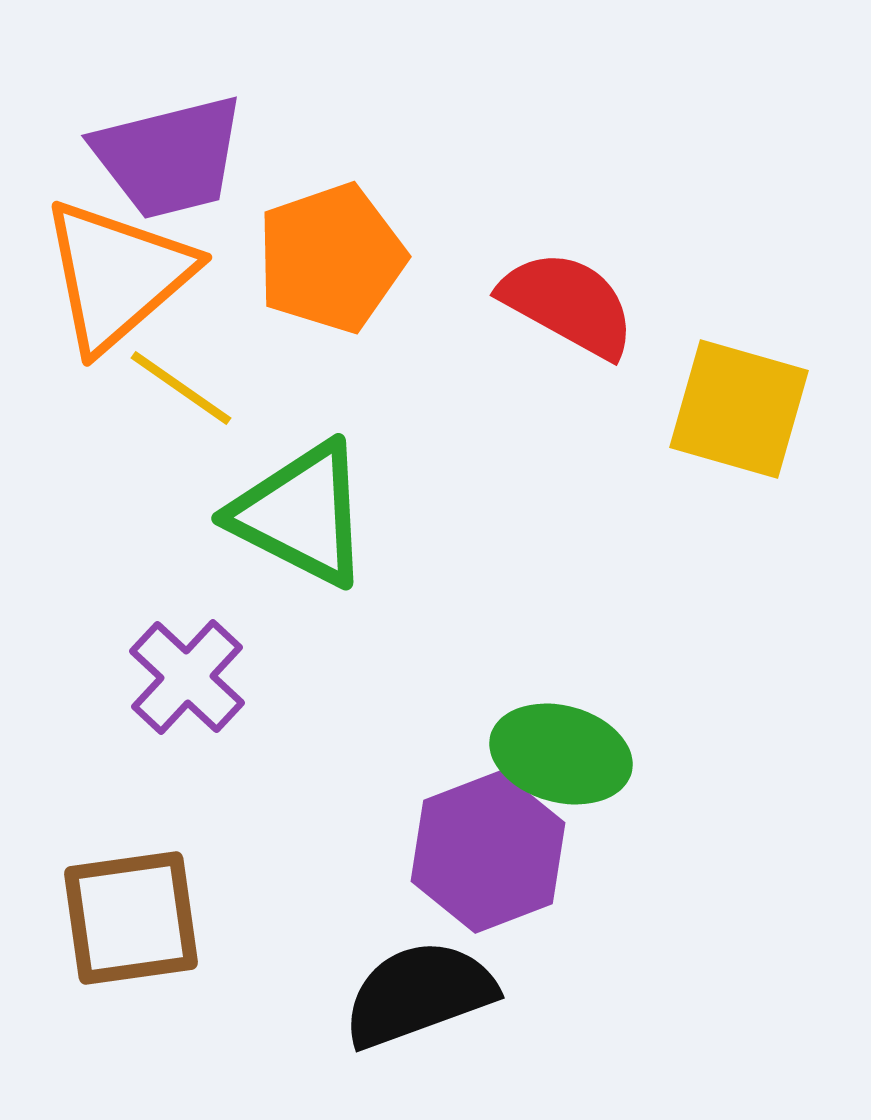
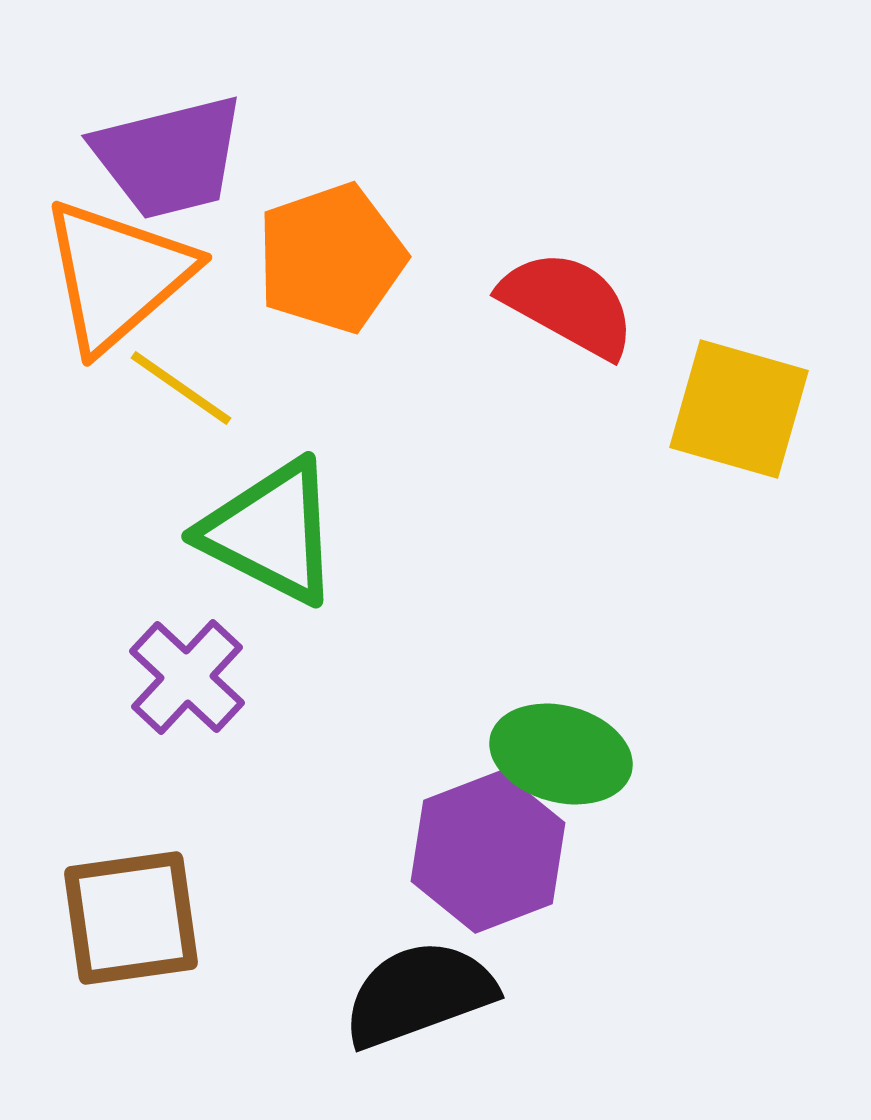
green triangle: moved 30 px left, 18 px down
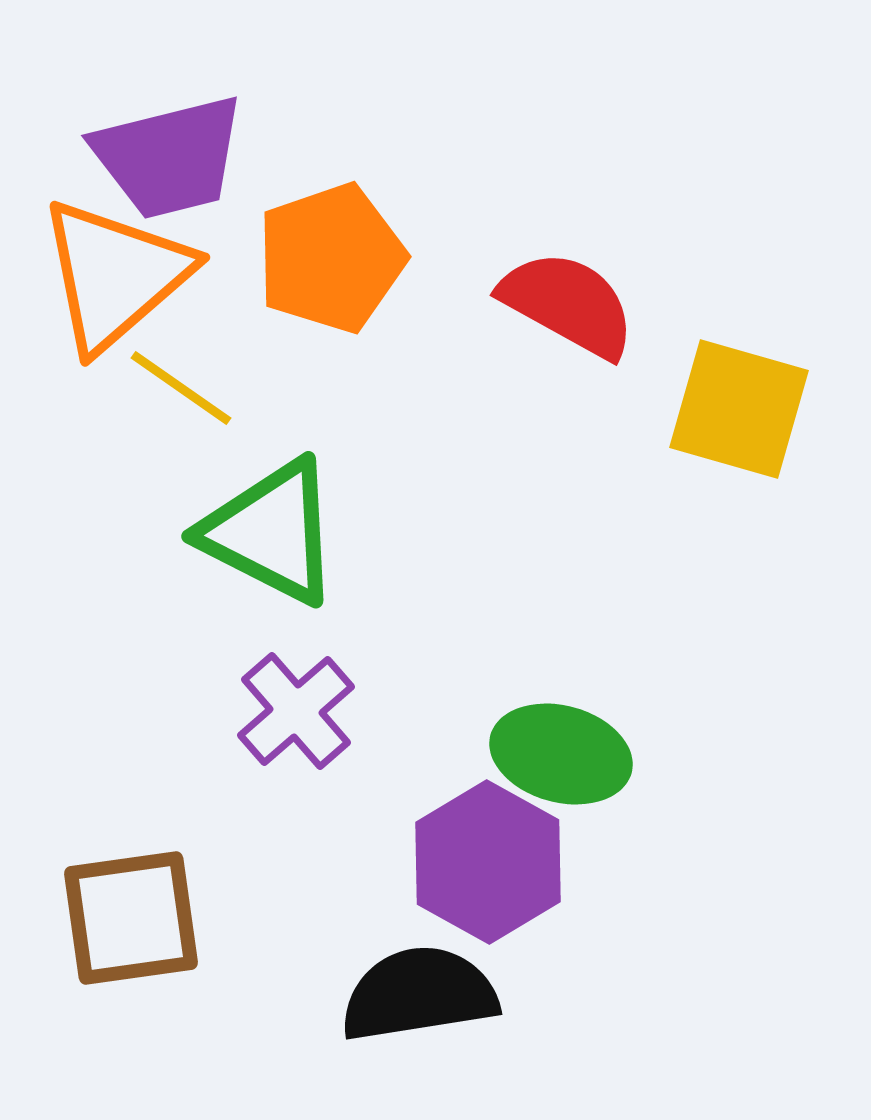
orange triangle: moved 2 px left
purple cross: moved 109 px right, 34 px down; rotated 6 degrees clockwise
purple hexagon: moved 10 px down; rotated 10 degrees counterclockwise
black semicircle: rotated 11 degrees clockwise
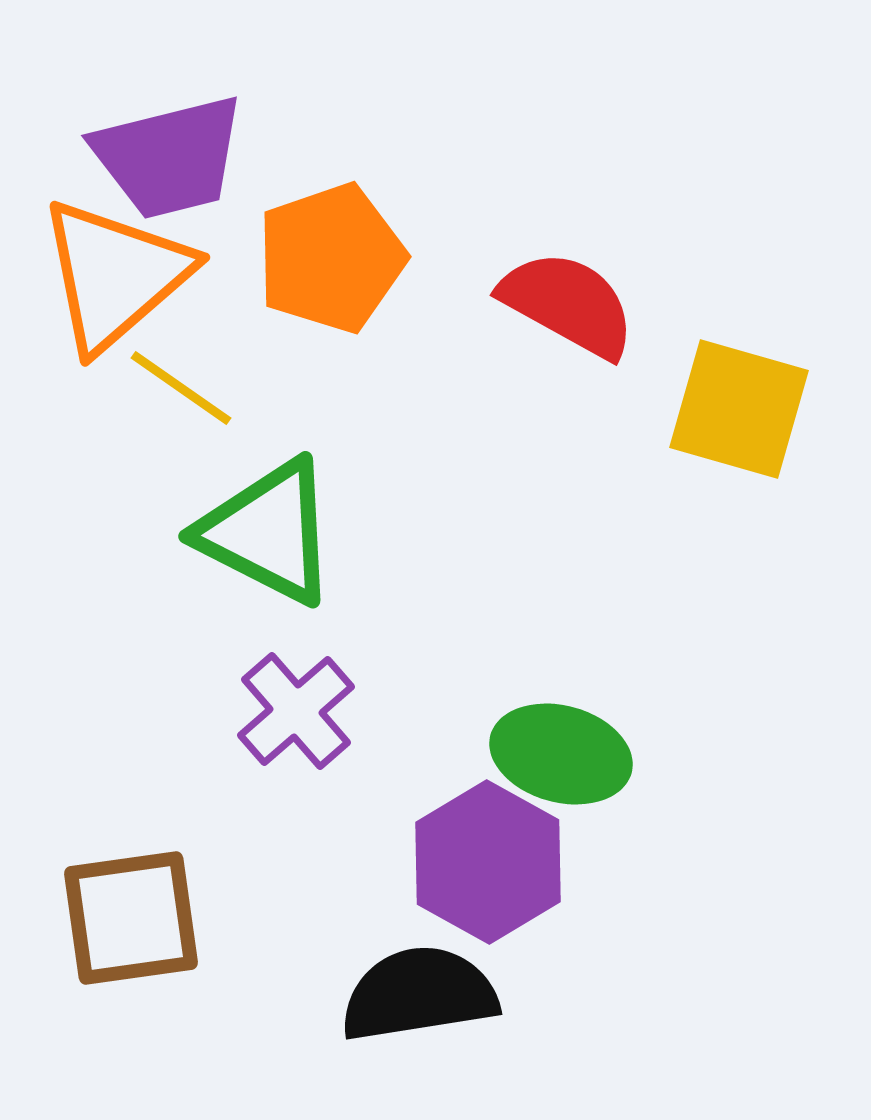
green triangle: moved 3 px left
